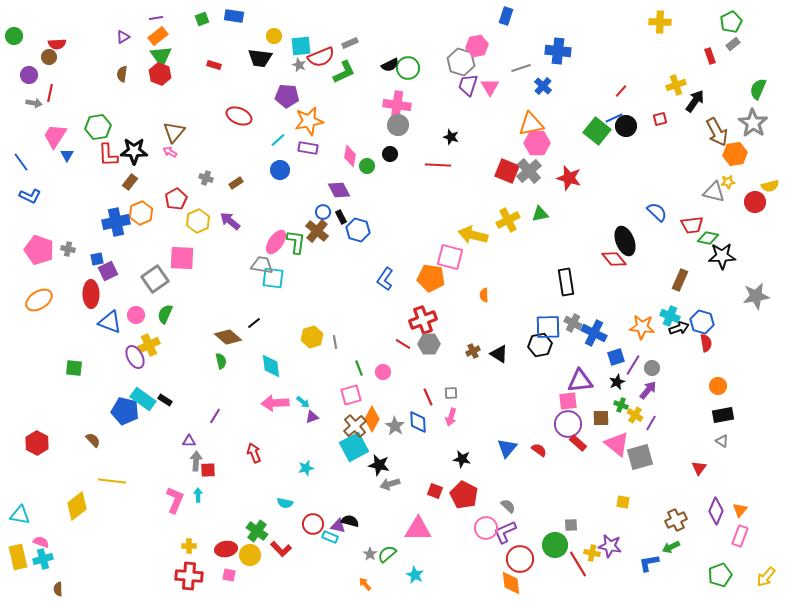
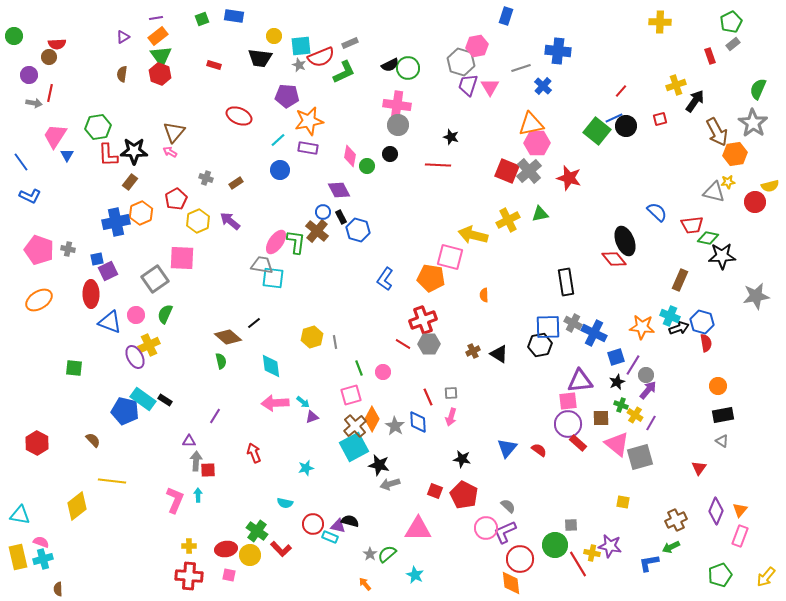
gray circle at (652, 368): moved 6 px left, 7 px down
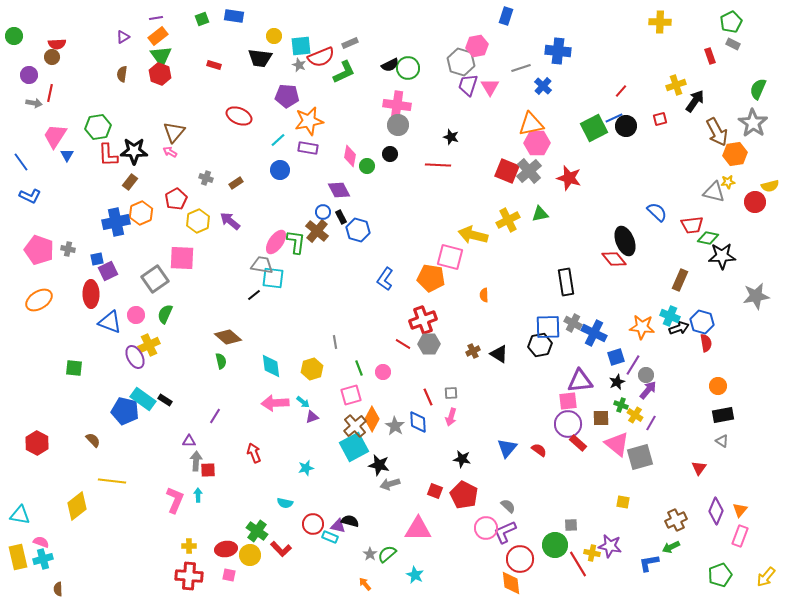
gray rectangle at (733, 44): rotated 64 degrees clockwise
brown circle at (49, 57): moved 3 px right
green square at (597, 131): moved 3 px left, 3 px up; rotated 24 degrees clockwise
black line at (254, 323): moved 28 px up
yellow hexagon at (312, 337): moved 32 px down
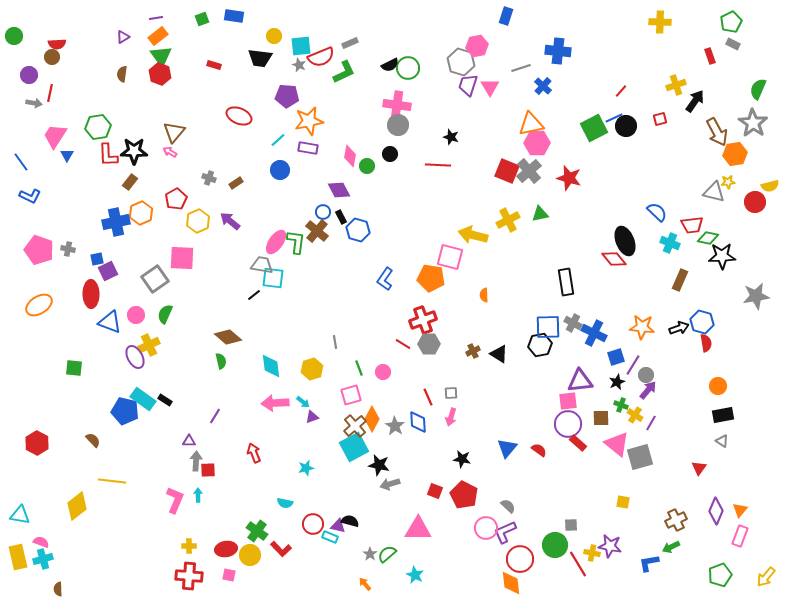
gray cross at (206, 178): moved 3 px right
orange ellipse at (39, 300): moved 5 px down
cyan cross at (670, 316): moved 73 px up
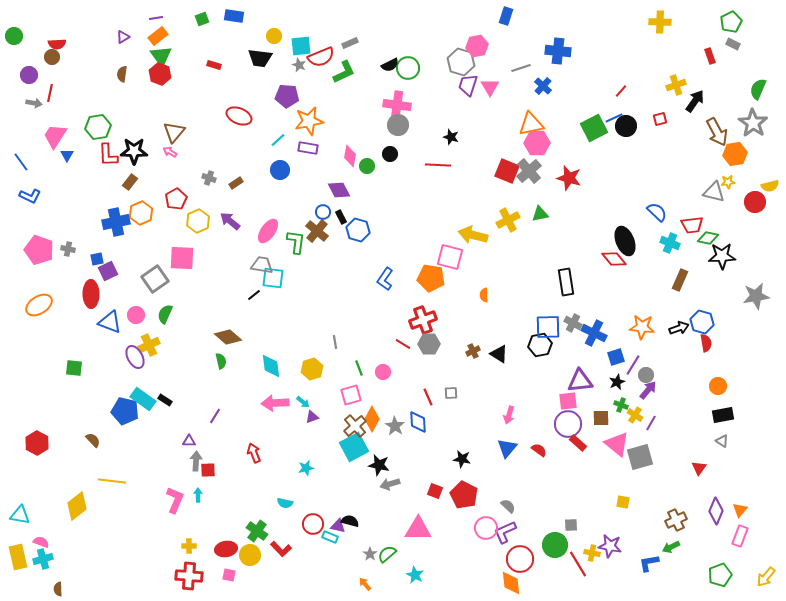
pink ellipse at (276, 242): moved 8 px left, 11 px up
pink arrow at (451, 417): moved 58 px right, 2 px up
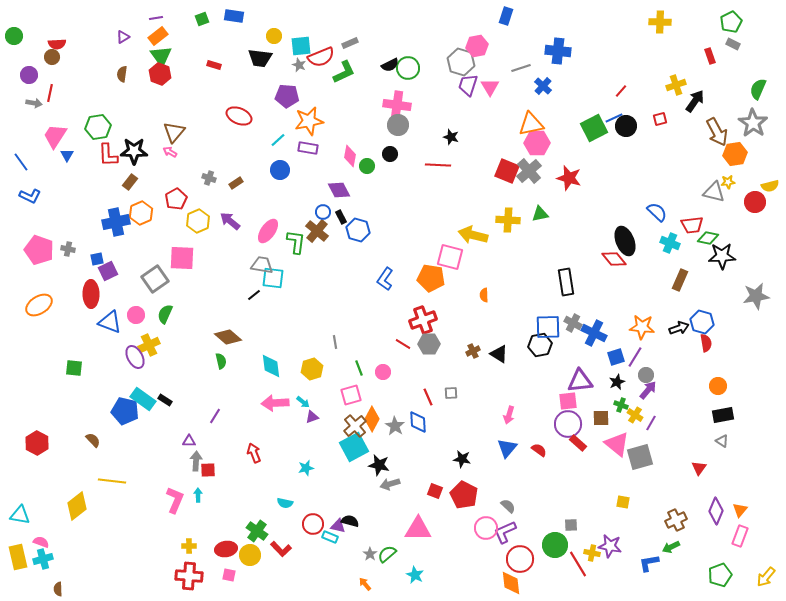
yellow cross at (508, 220): rotated 30 degrees clockwise
purple line at (633, 365): moved 2 px right, 8 px up
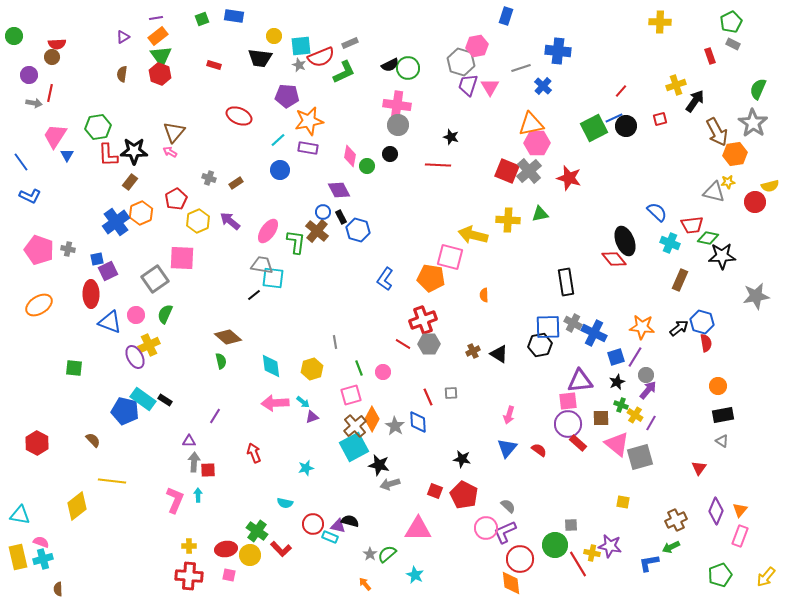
blue cross at (116, 222): rotated 24 degrees counterclockwise
black arrow at (679, 328): rotated 18 degrees counterclockwise
gray arrow at (196, 461): moved 2 px left, 1 px down
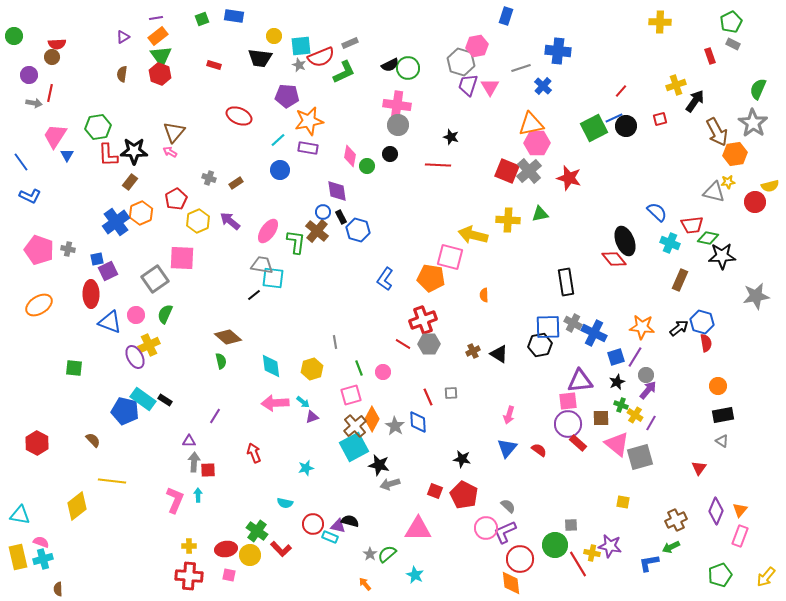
purple diamond at (339, 190): moved 2 px left, 1 px down; rotated 20 degrees clockwise
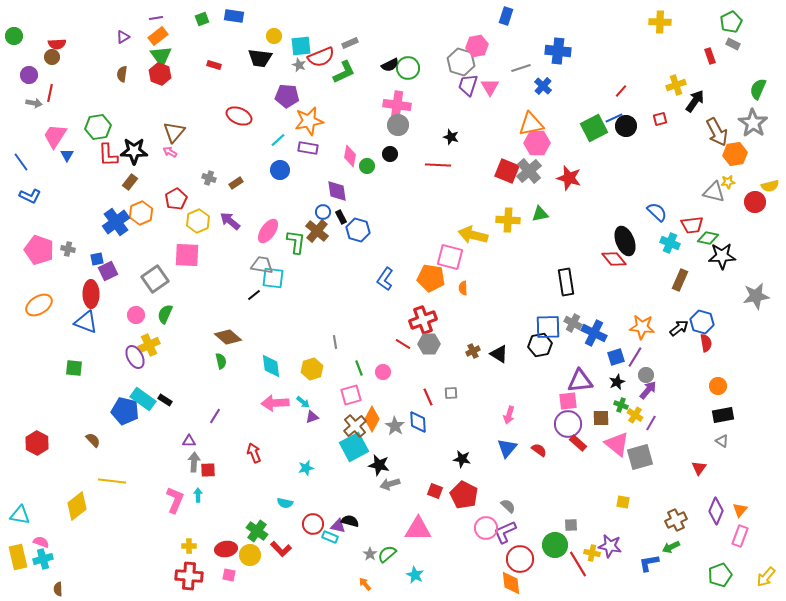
pink square at (182, 258): moved 5 px right, 3 px up
orange semicircle at (484, 295): moved 21 px left, 7 px up
blue triangle at (110, 322): moved 24 px left
